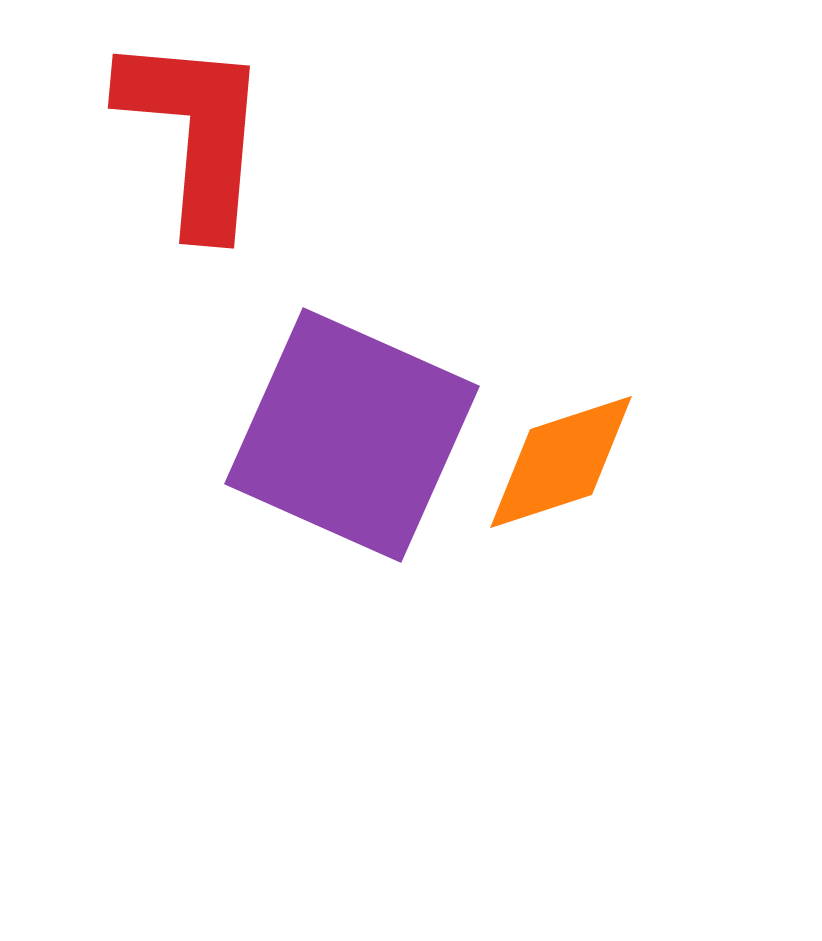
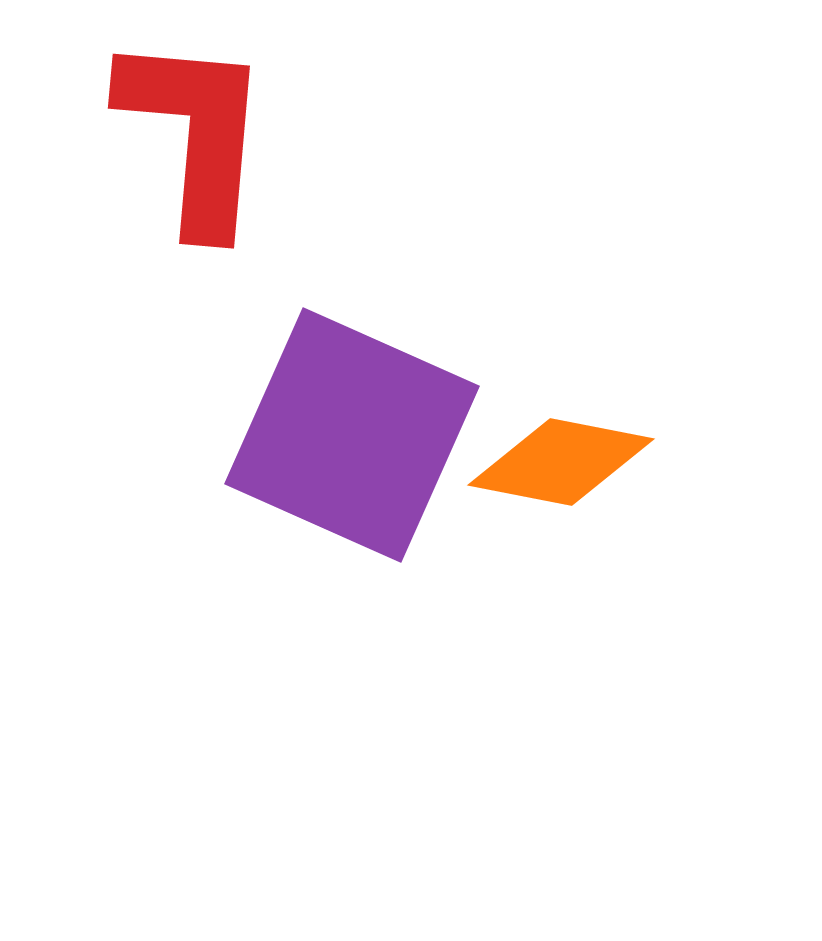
orange diamond: rotated 29 degrees clockwise
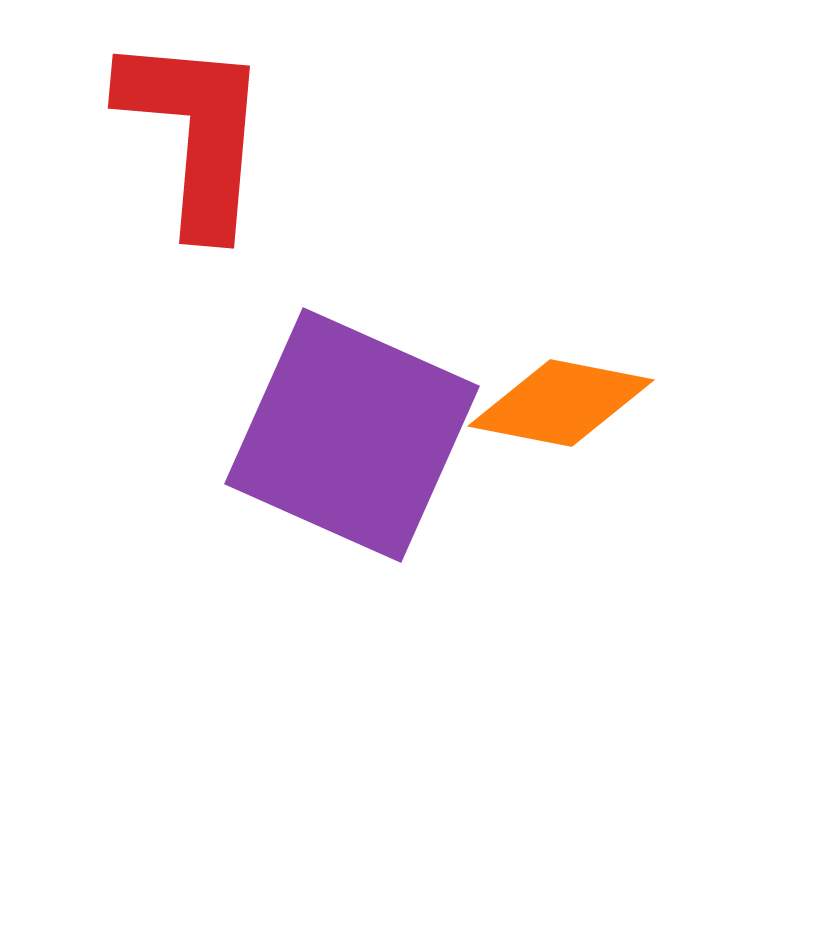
orange diamond: moved 59 px up
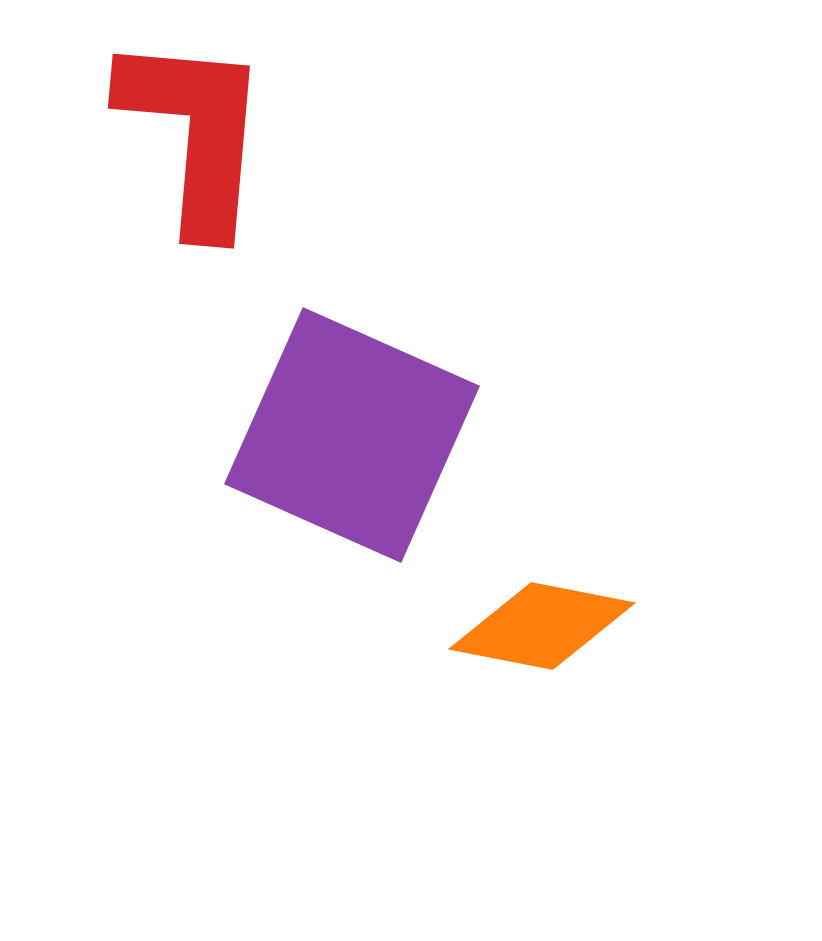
orange diamond: moved 19 px left, 223 px down
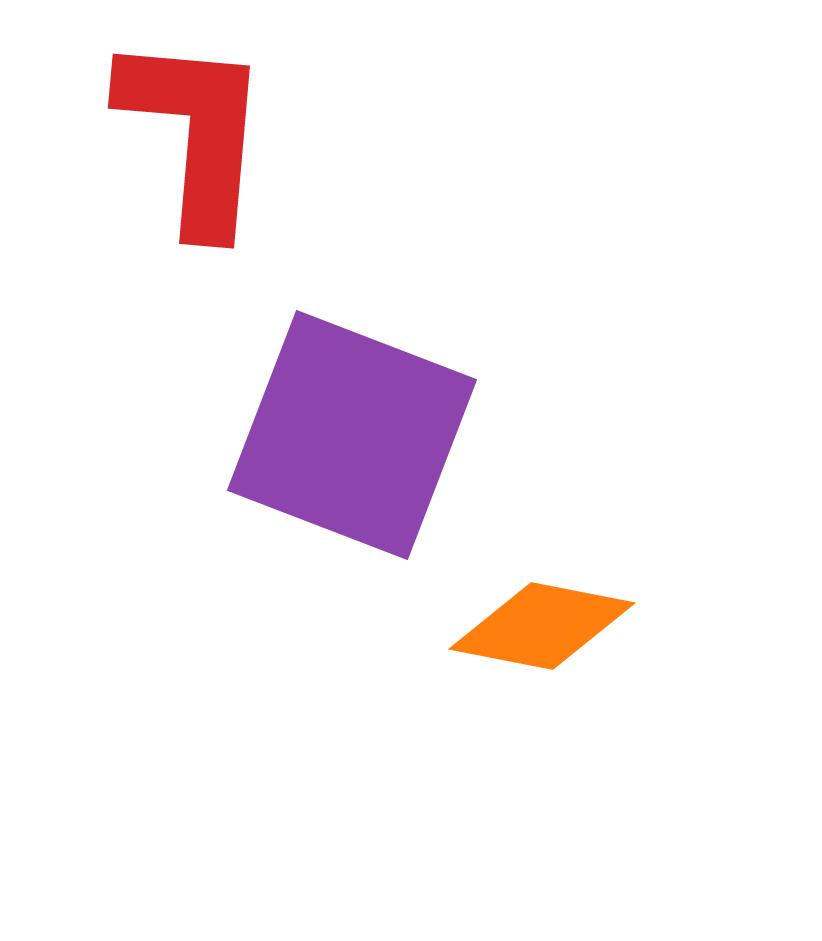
purple square: rotated 3 degrees counterclockwise
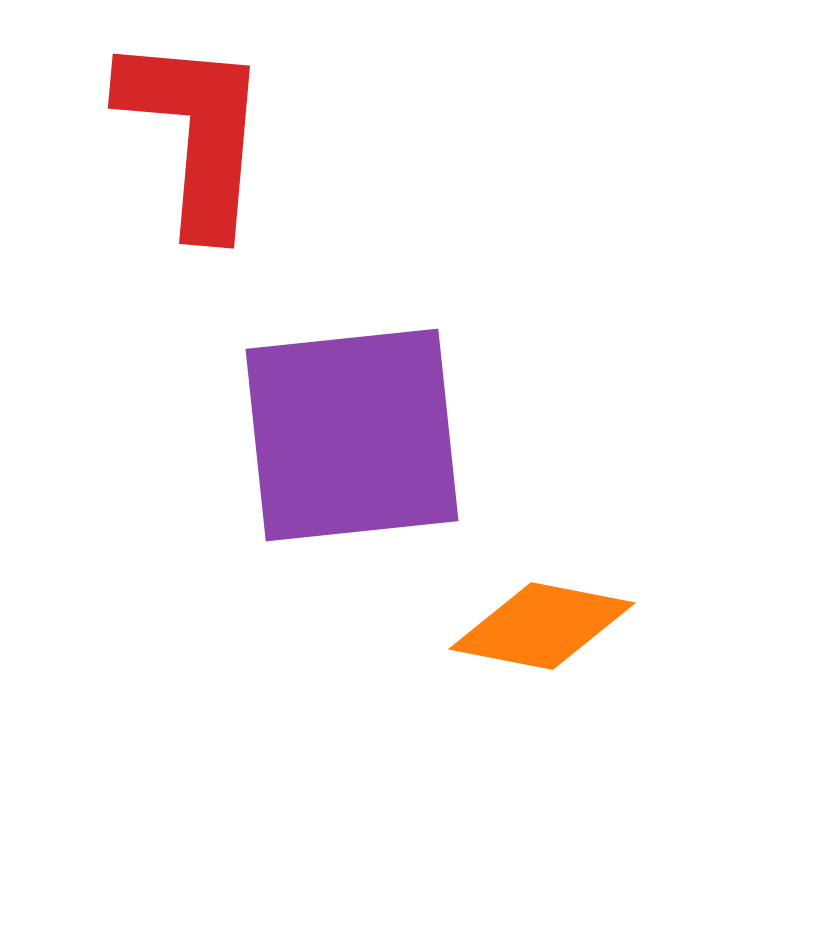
purple square: rotated 27 degrees counterclockwise
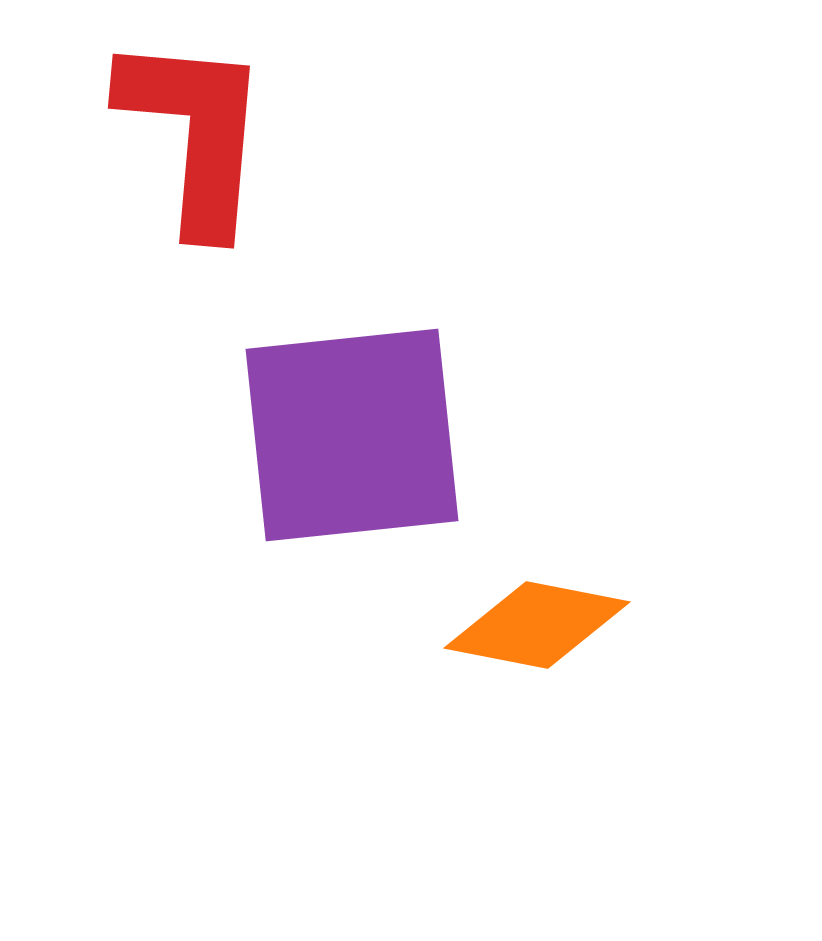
orange diamond: moved 5 px left, 1 px up
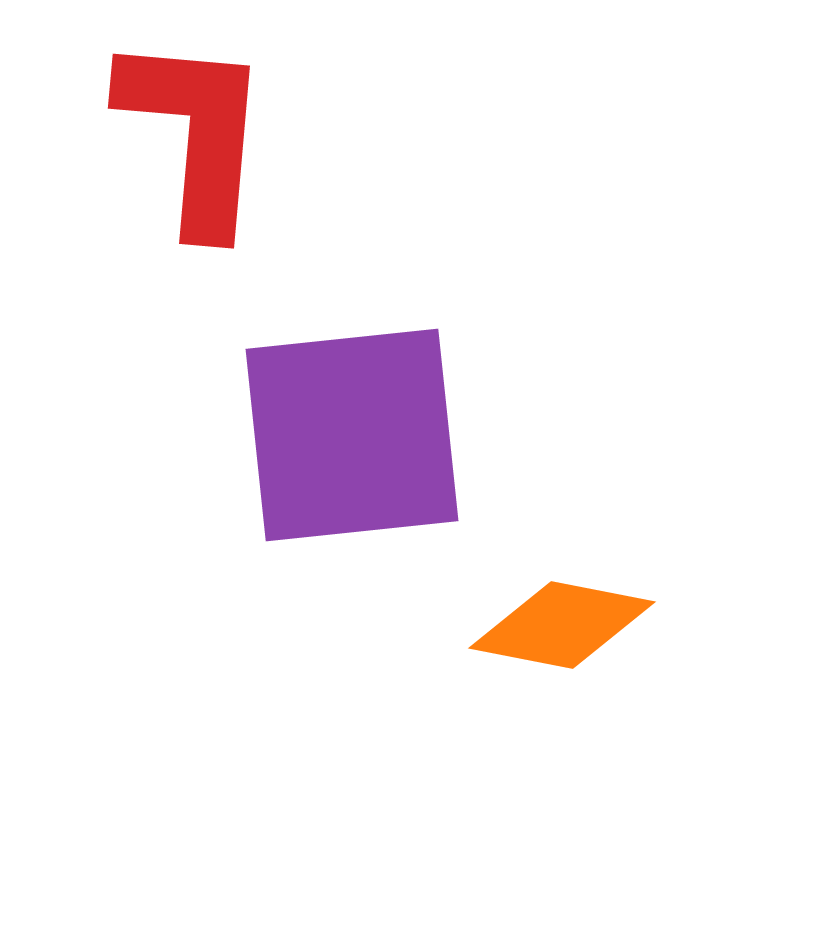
orange diamond: moved 25 px right
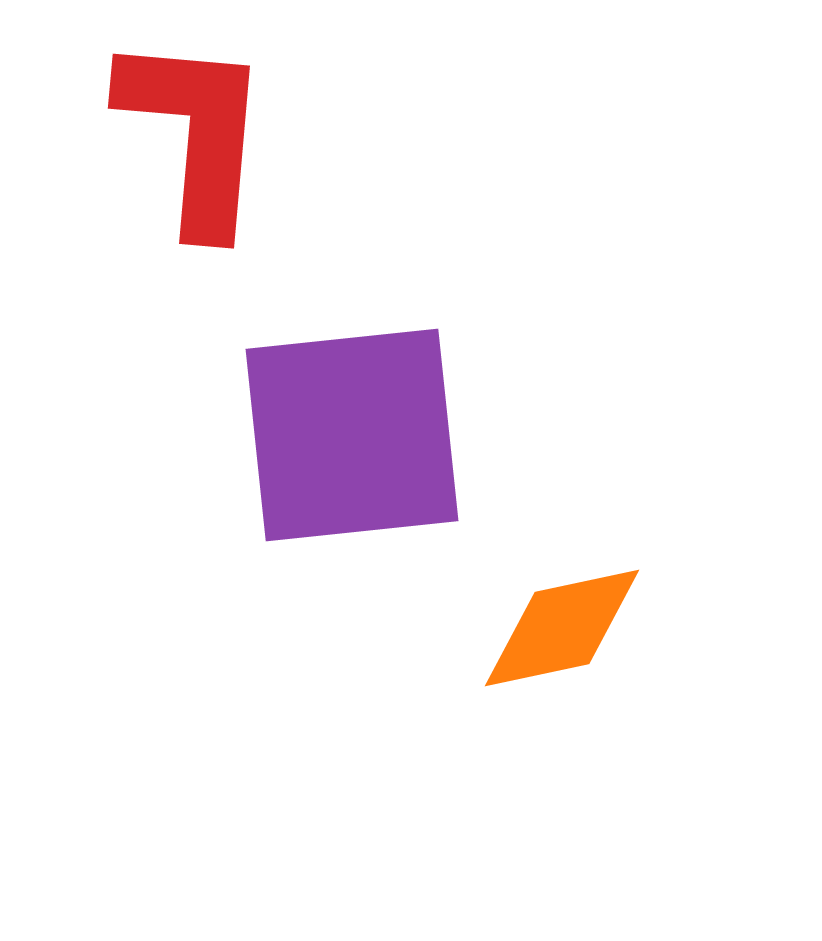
orange diamond: moved 3 px down; rotated 23 degrees counterclockwise
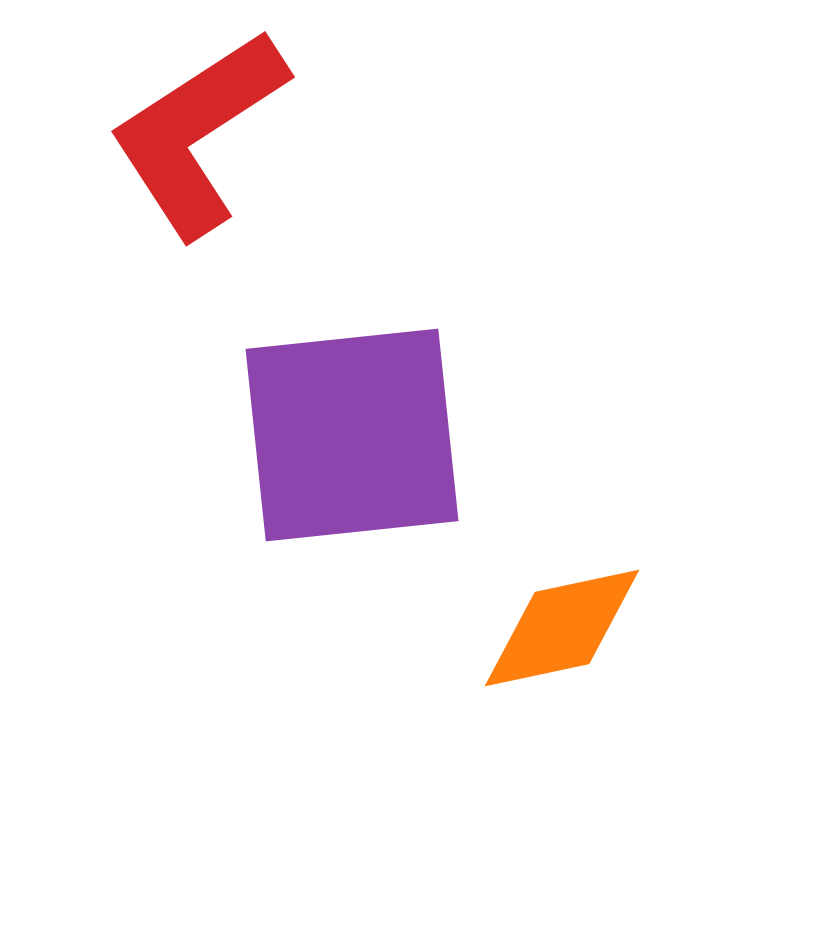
red L-shape: moved 3 px right; rotated 128 degrees counterclockwise
